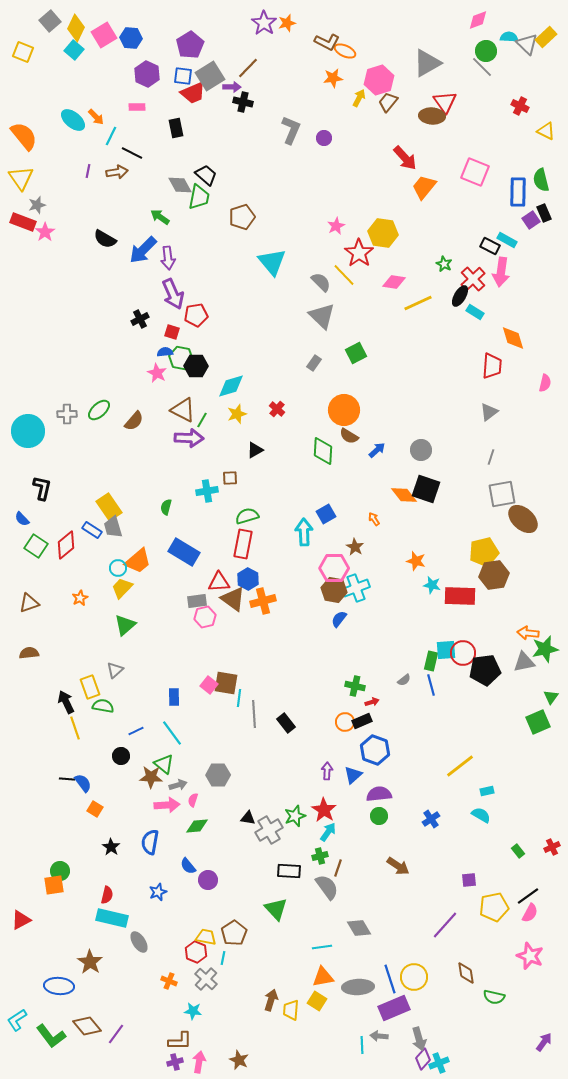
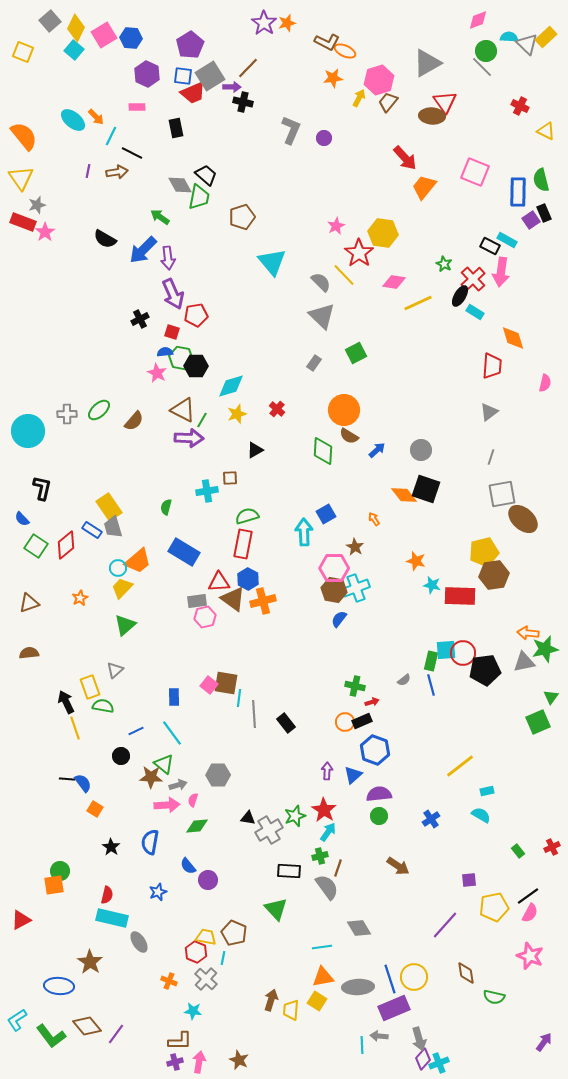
brown pentagon at (234, 933): rotated 15 degrees counterclockwise
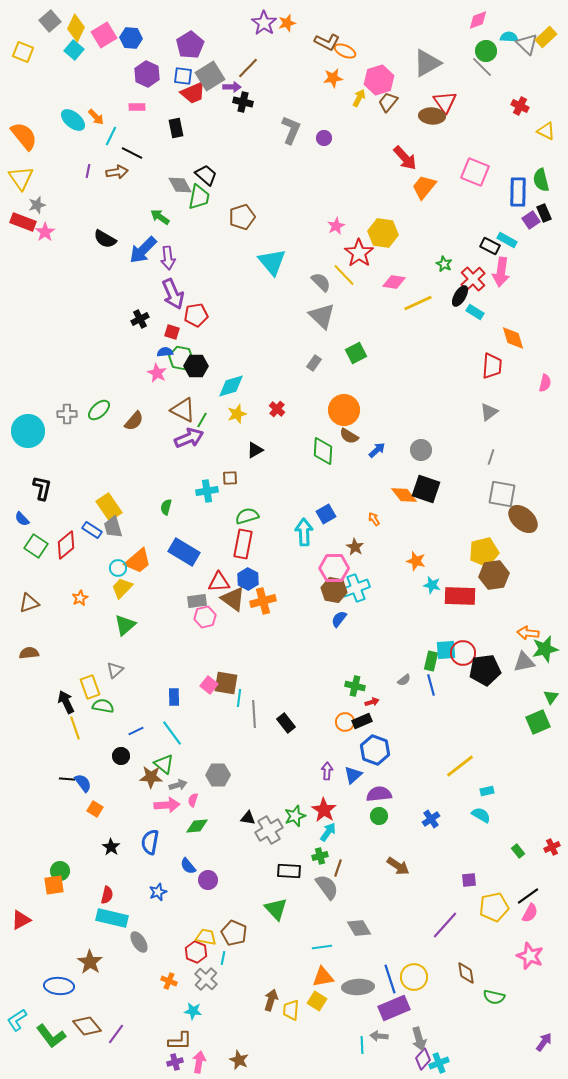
purple arrow at (189, 438): rotated 24 degrees counterclockwise
gray square at (502, 494): rotated 20 degrees clockwise
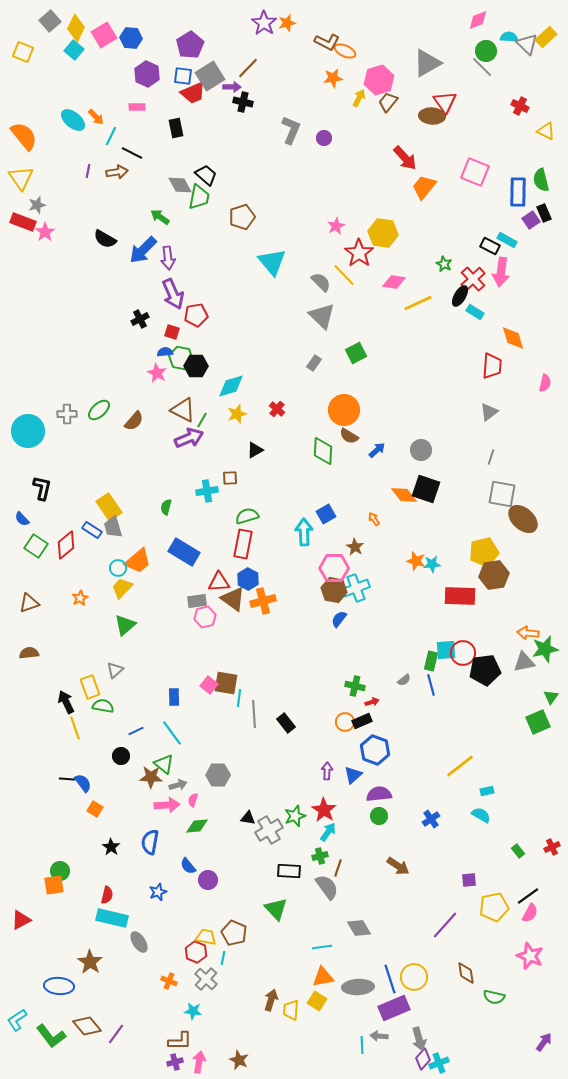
cyan star at (432, 585): moved 21 px up; rotated 18 degrees counterclockwise
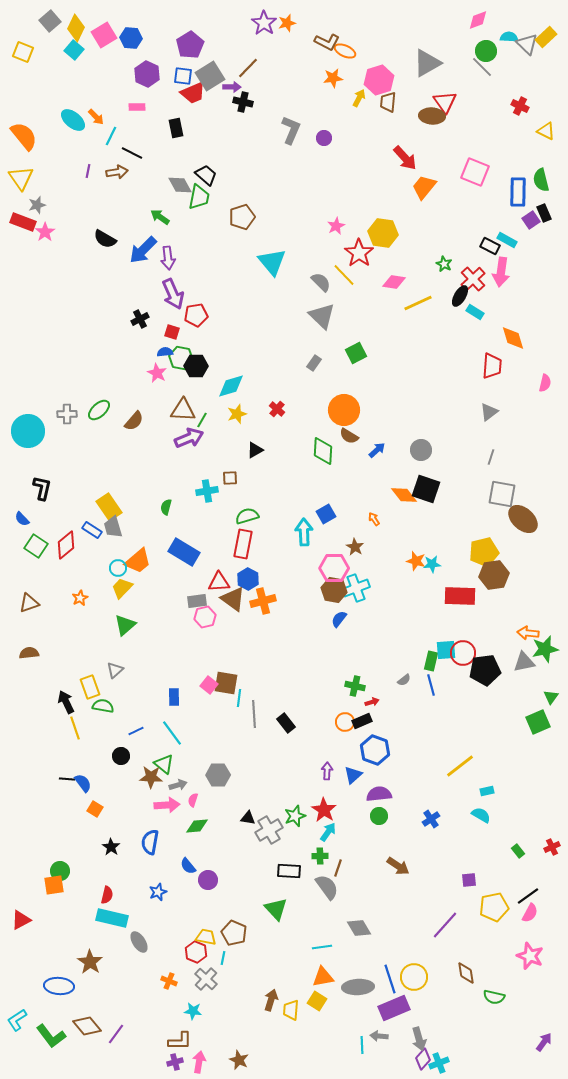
brown trapezoid at (388, 102): rotated 35 degrees counterclockwise
brown triangle at (183, 410): rotated 24 degrees counterclockwise
green cross at (320, 856): rotated 14 degrees clockwise
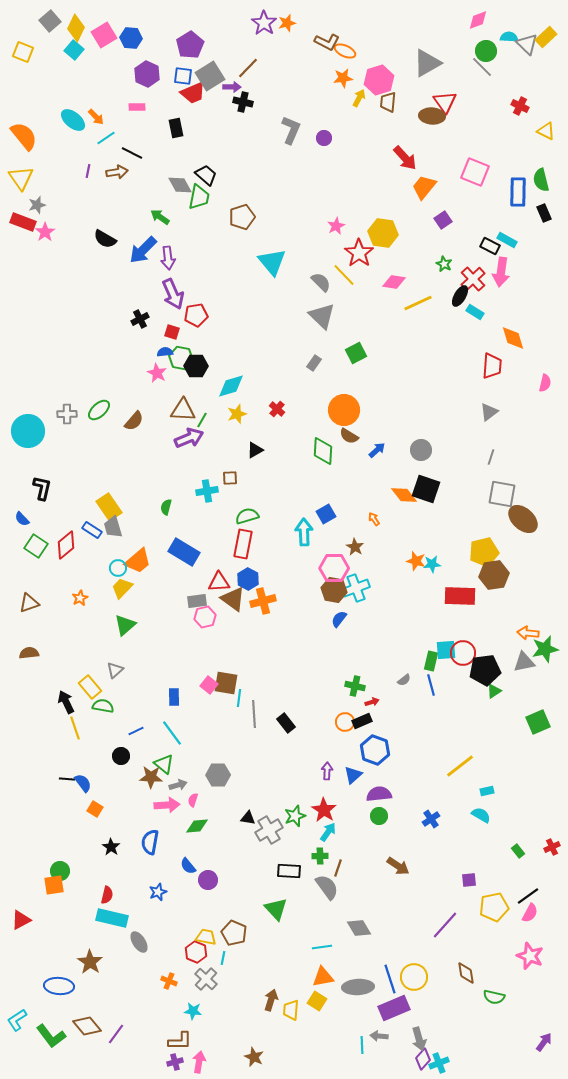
orange star at (333, 78): moved 10 px right
cyan line at (111, 136): moved 5 px left, 2 px down; rotated 30 degrees clockwise
purple square at (531, 220): moved 88 px left
yellow rectangle at (90, 687): rotated 20 degrees counterclockwise
green triangle at (551, 697): moved 57 px left, 6 px up; rotated 21 degrees clockwise
brown star at (239, 1060): moved 15 px right, 3 px up
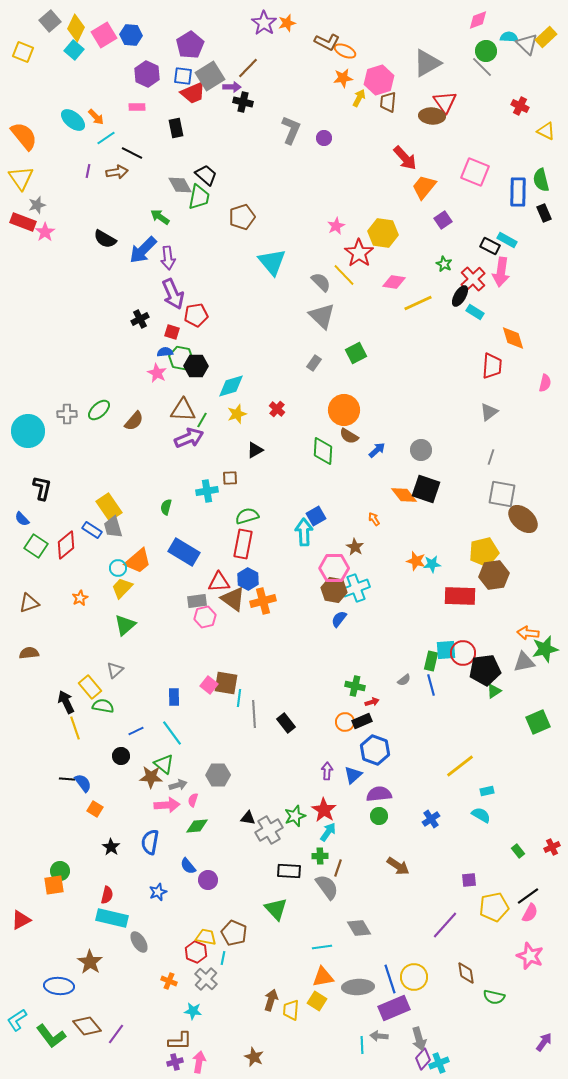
blue hexagon at (131, 38): moved 3 px up
blue square at (326, 514): moved 10 px left, 2 px down
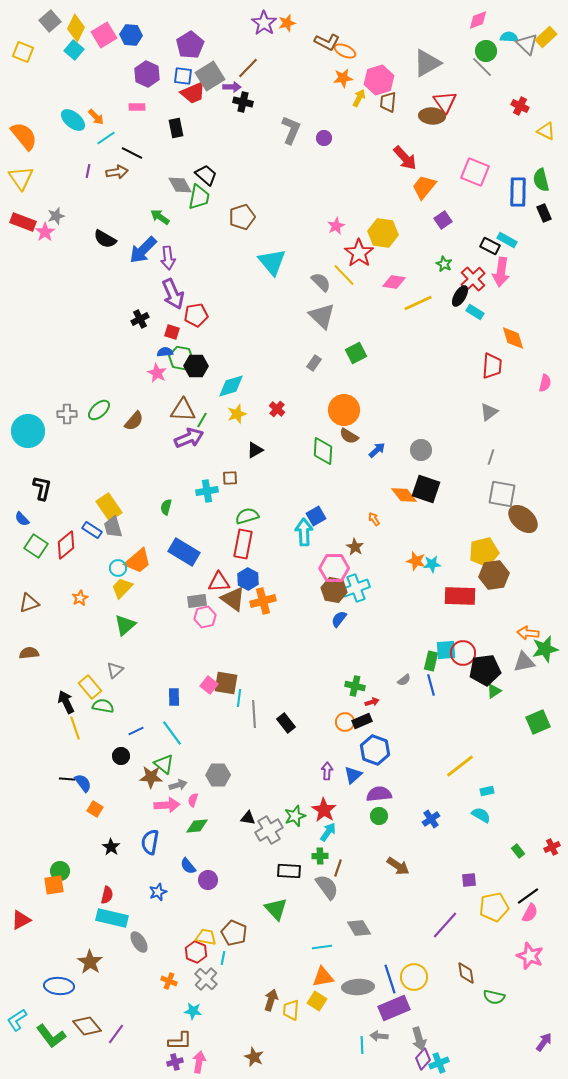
gray star at (37, 205): moved 19 px right, 11 px down
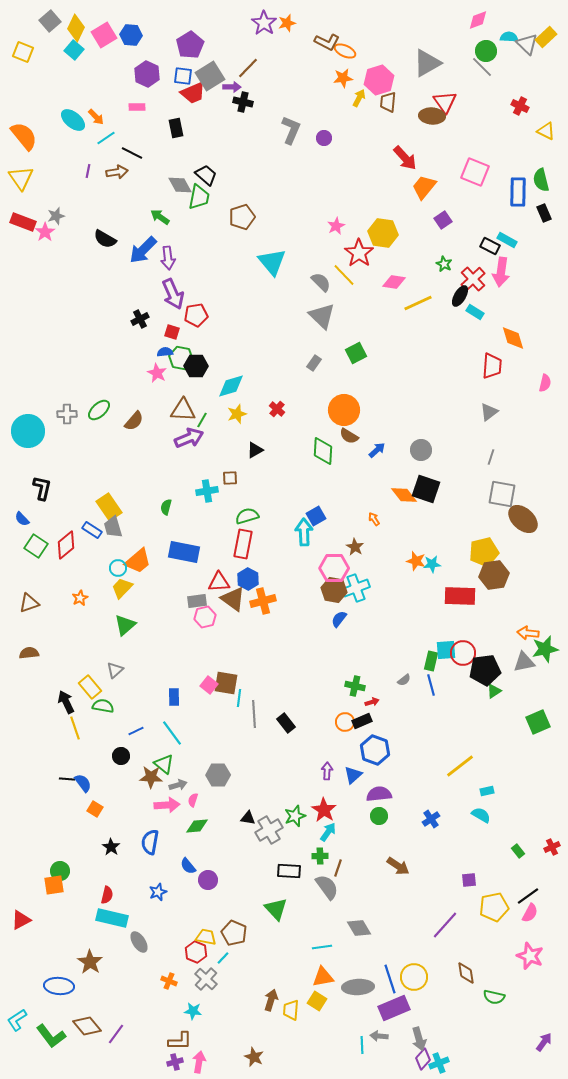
blue rectangle at (184, 552): rotated 20 degrees counterclockwise
cyan line at (223, 958): rotated 32 degrees clockwise
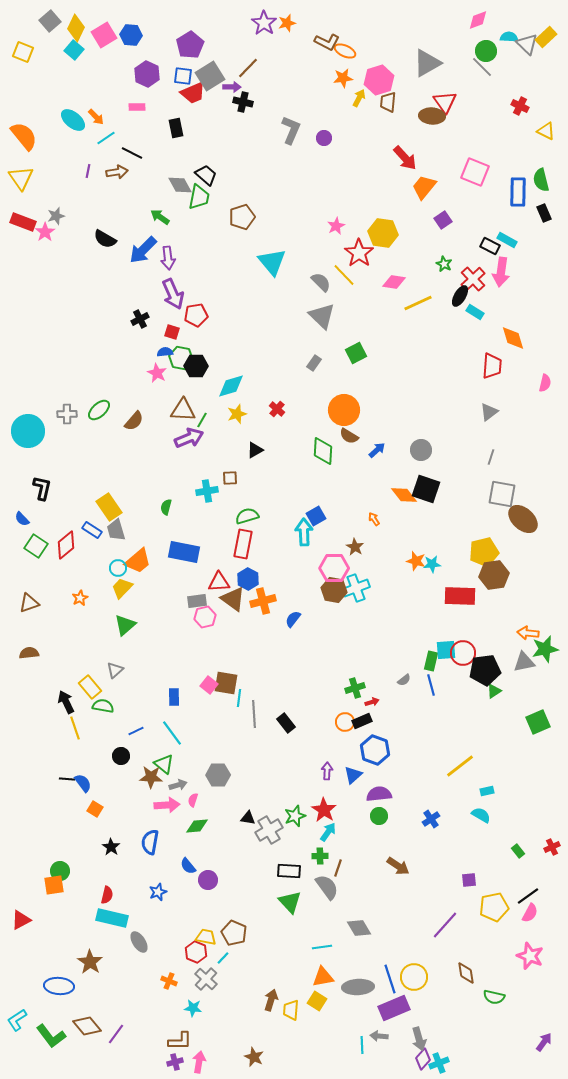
gray trapezoid at (113, 527): moved 3 px right, 3 px down
blue semicircle at (339, 619): moved 46 px left
green cross at (355, 686): moved 2 px down; rotated 30 degrees counterclockwise
green triangle at (276, 909): moved 14 px right, 7 px up
cyan star at (193, 1011): moved 3 px up
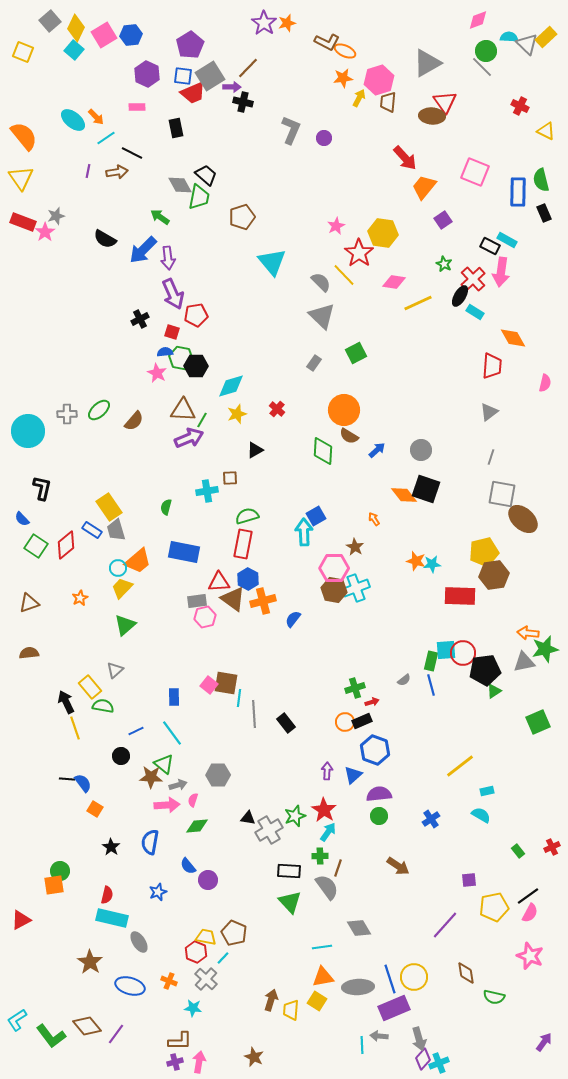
blue hexagon at (131, 35): rotated 10 degrees counterclockwise
orange diamond at (513, 338): rotated 12 degrees counterclockwise
blue ellipse at (59, 986): moved 71 px right; rotated 12 degrees clockwise
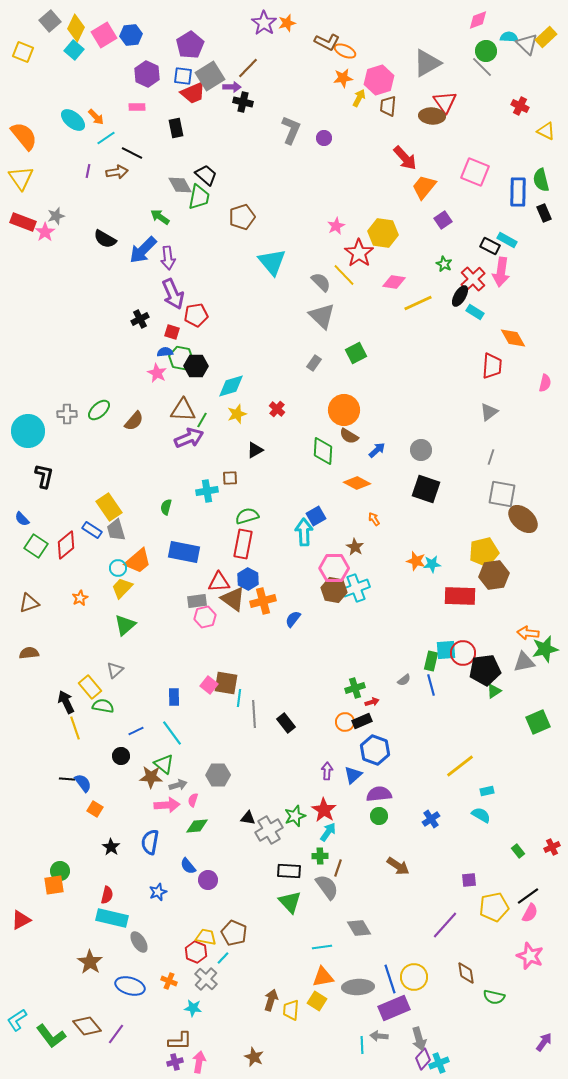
brown trapezoid at (388, 102): moved 4 px down
black L-shape at (42, 488): moved 2 px right, 12 px up
orange diamond at (404, 495): moved 47 px left, 12 px up; rotated 24 degrees counterclockwise
